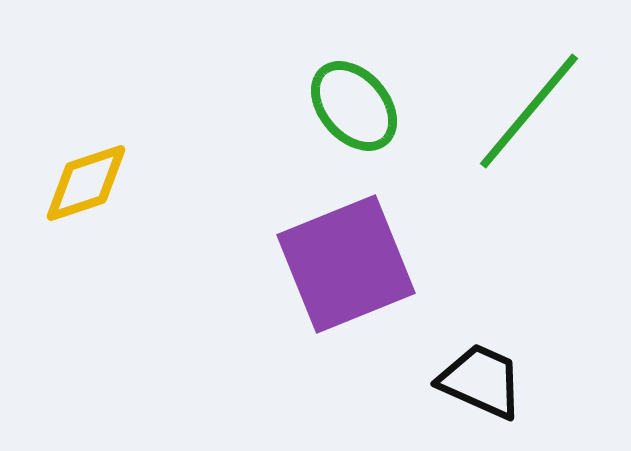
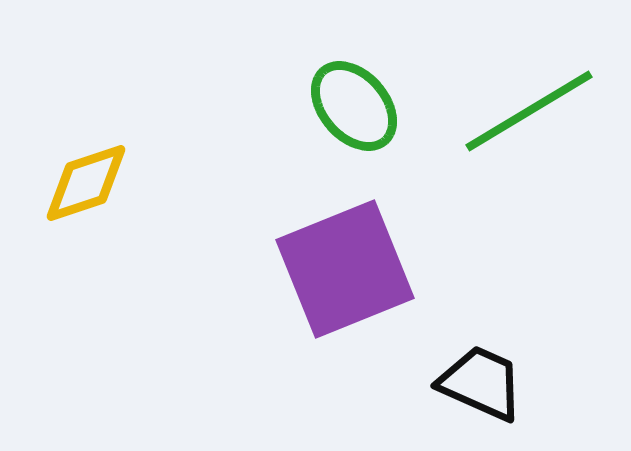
green line: rotated 19 degrees clockwise
purple square: moved 1 px left, 5 px down
black trapezoid: moved 2 px down
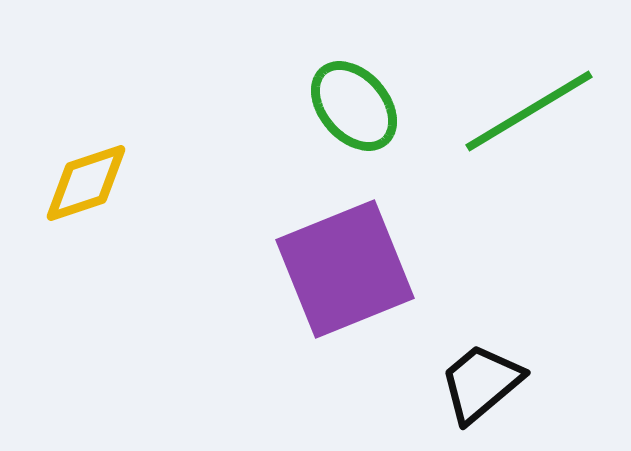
black trapezoid: rotated 64 degrees counterclockwise
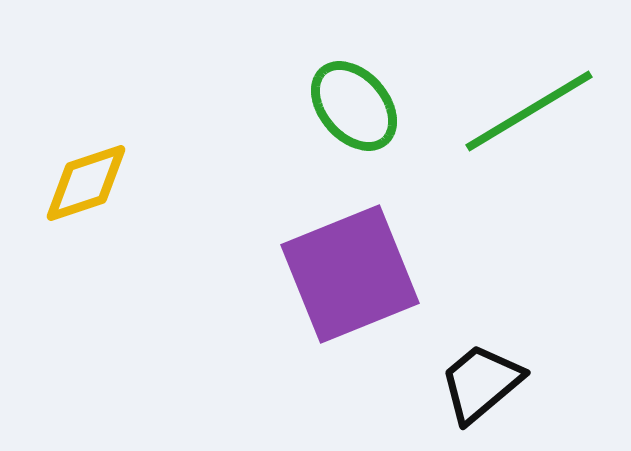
purple square: moved 5 px right, 5 px down
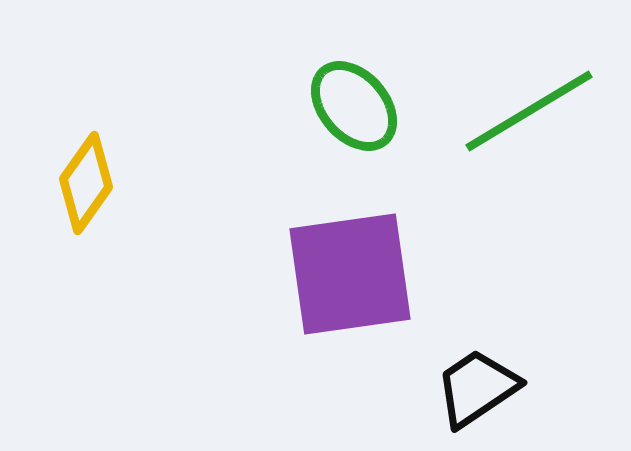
yellow diamond: rotated 36 degrees counterclockwise
purple square: rotated 14 degrees clockwise
black trapezoid: moved 4 px left, 5 px down; rotated 6 degrees clockwise
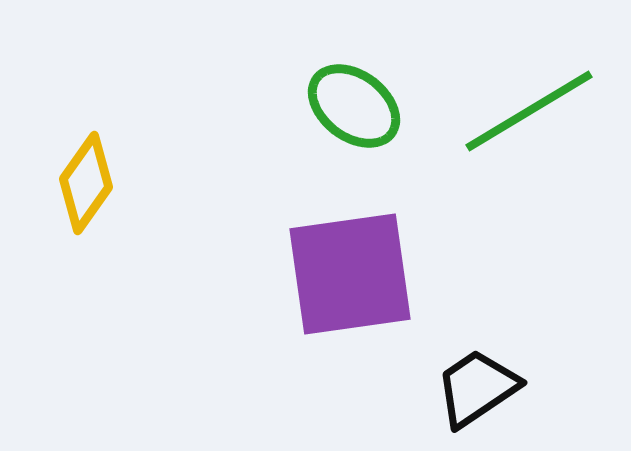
green ellipse: rotated 12 degrees counterclockwise
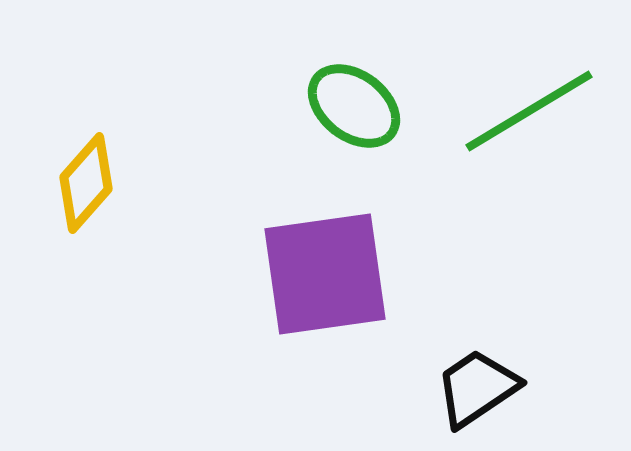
yellow diamond: rotated 6 degrees clockwise
purple square: moved 25 px left
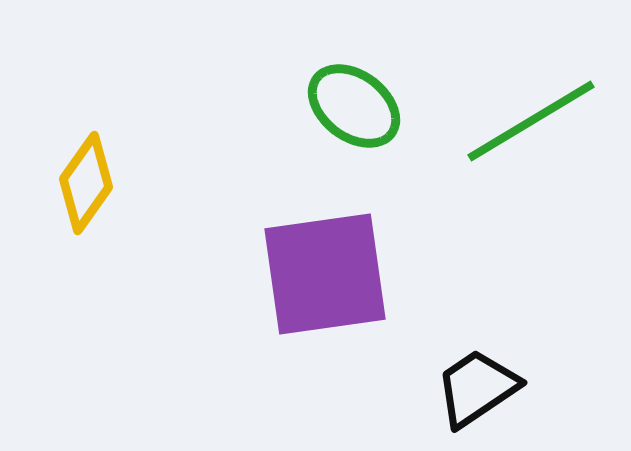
green line: moved 2 px right, 10 px down
yellow diamond: rotated 6 degrees counterclockwise
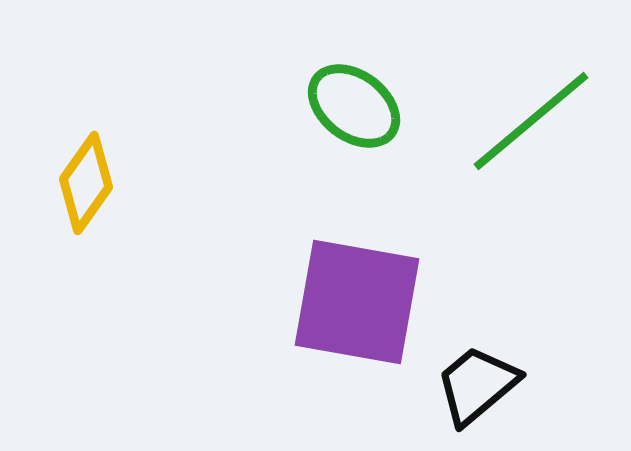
green line: rotated 9 degrees counterclockwise
purple square: moved 32 px right, 28 px down; rotated 18 degrees clockwise
black trapezoid: moved 3 px up; rotated 6 degrees counterclockwise
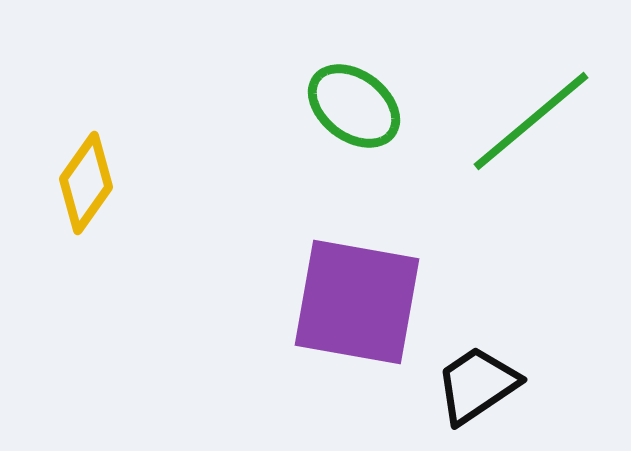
black trapezoid: rotated 6 degrees clockwise
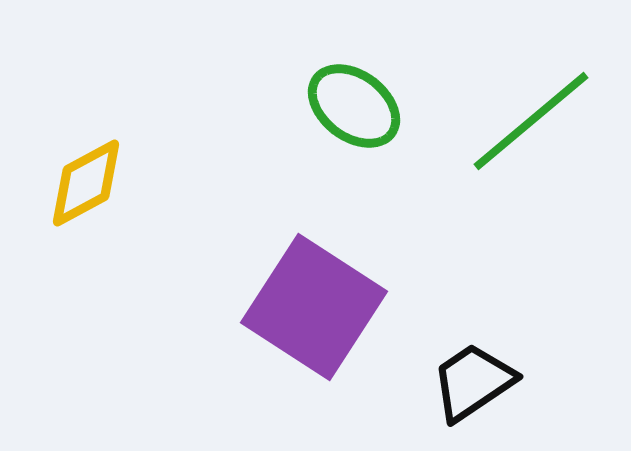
yellow diamond: rotated 26 degrees clockwise
purple square: moved 43 px left, 5 px down; rotated 23 degrees clockwise
black trapezoid: moved 4 px left, 3 px up
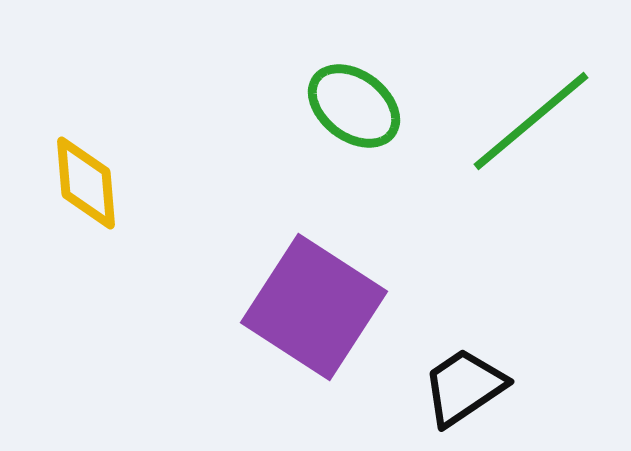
yellow diamond: rotated 66 degrees counterclockwise
black trapezoid: moved 9 px left, 5 px down
